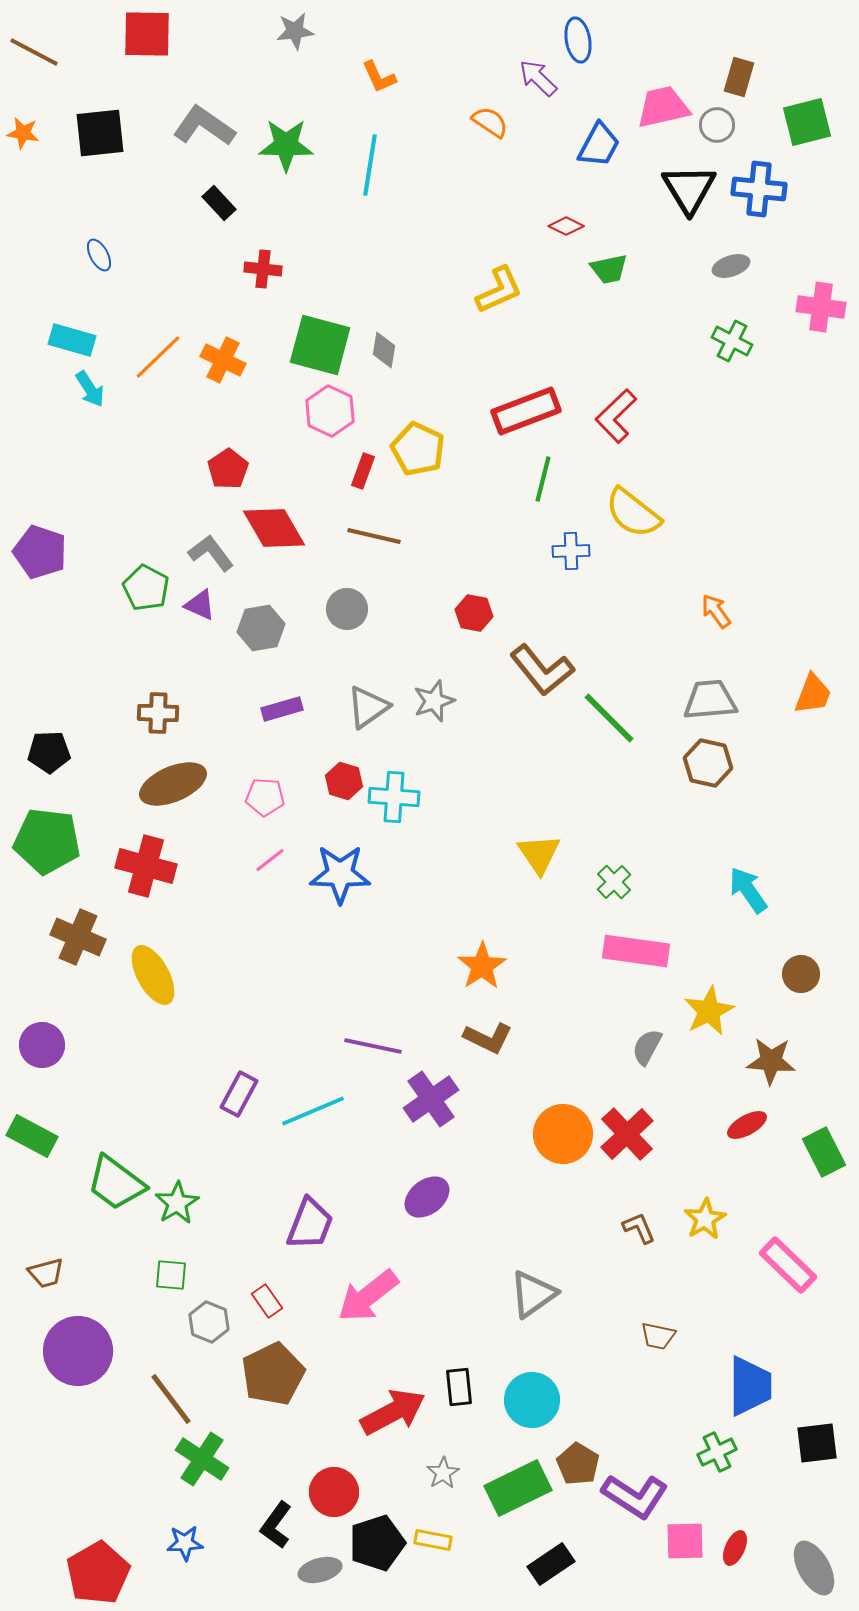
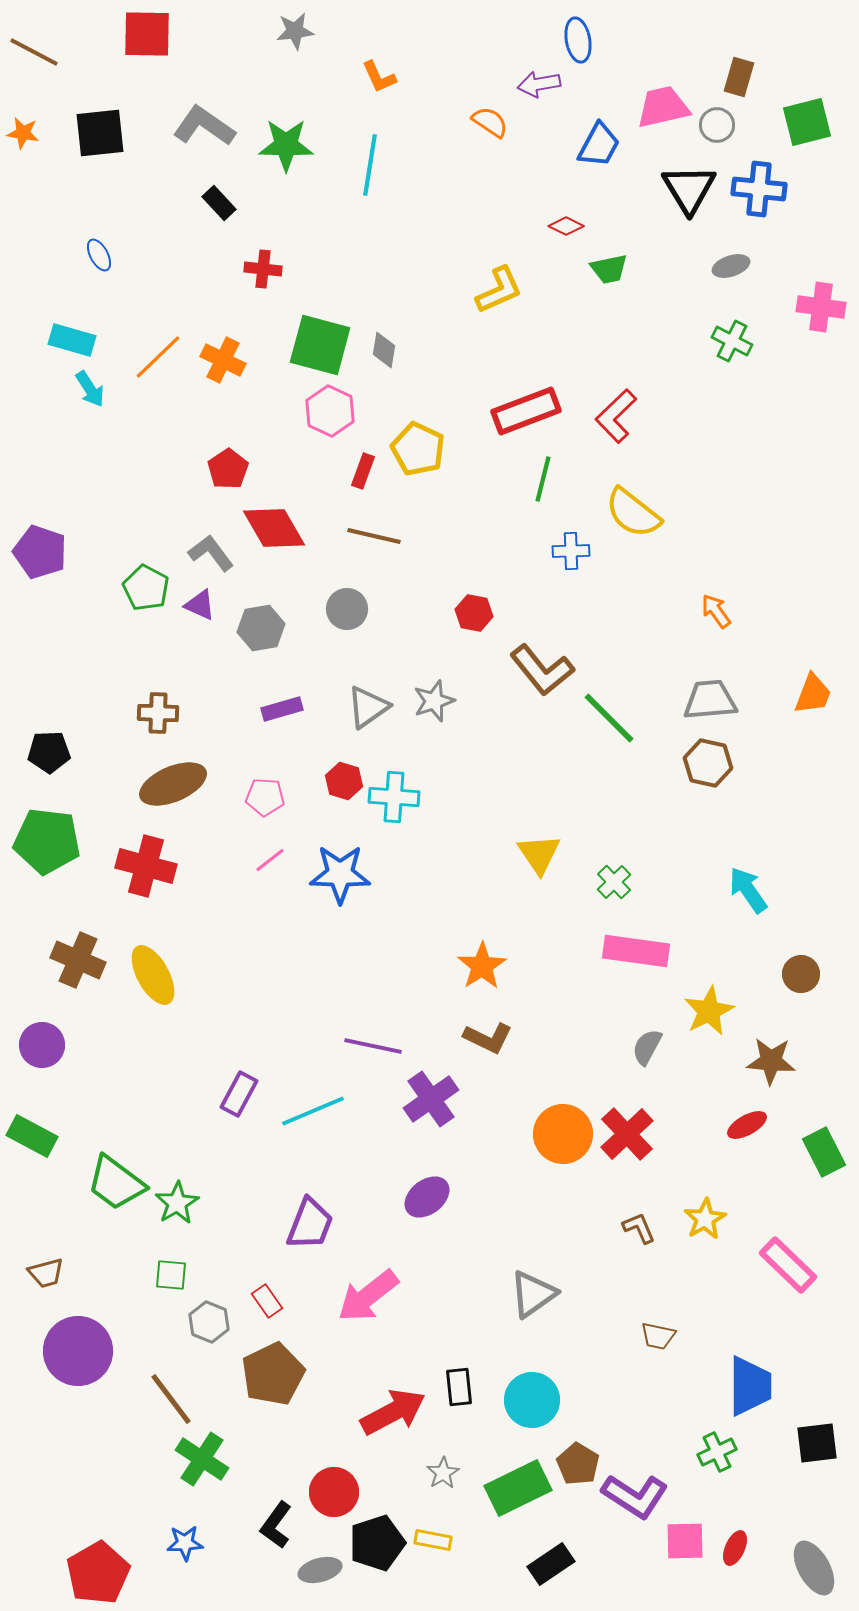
purple arrow at (538, 78): moved 1 px right, 6 px down; rotated 54 degrees counterclockwise
brown cross at (78, 937): moved 23 px down
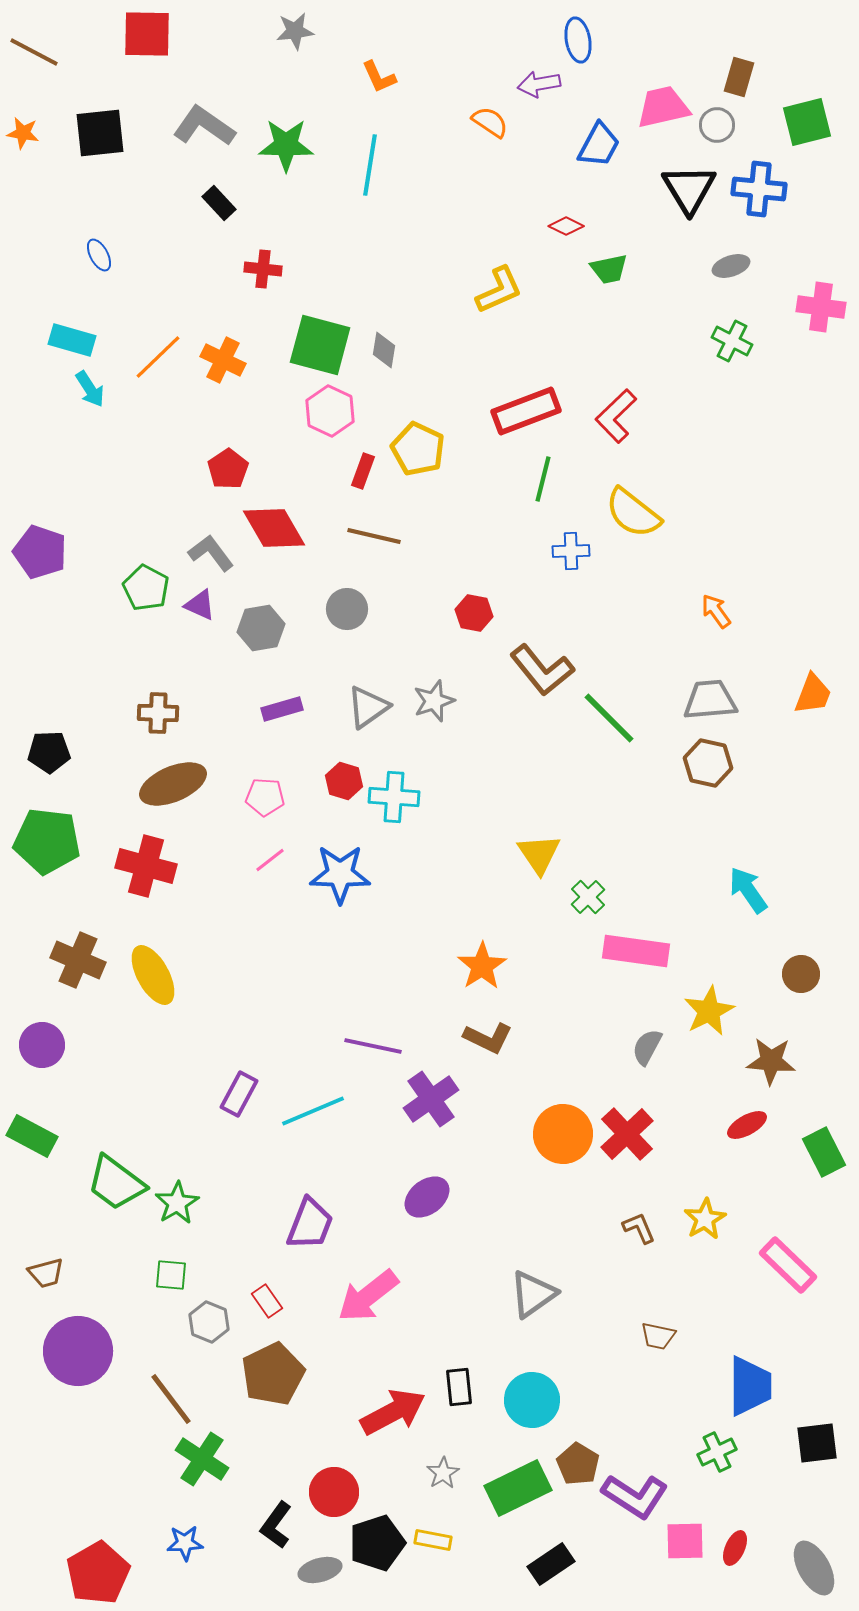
green cross at (614, 882): moved 26 px left, 15 px down
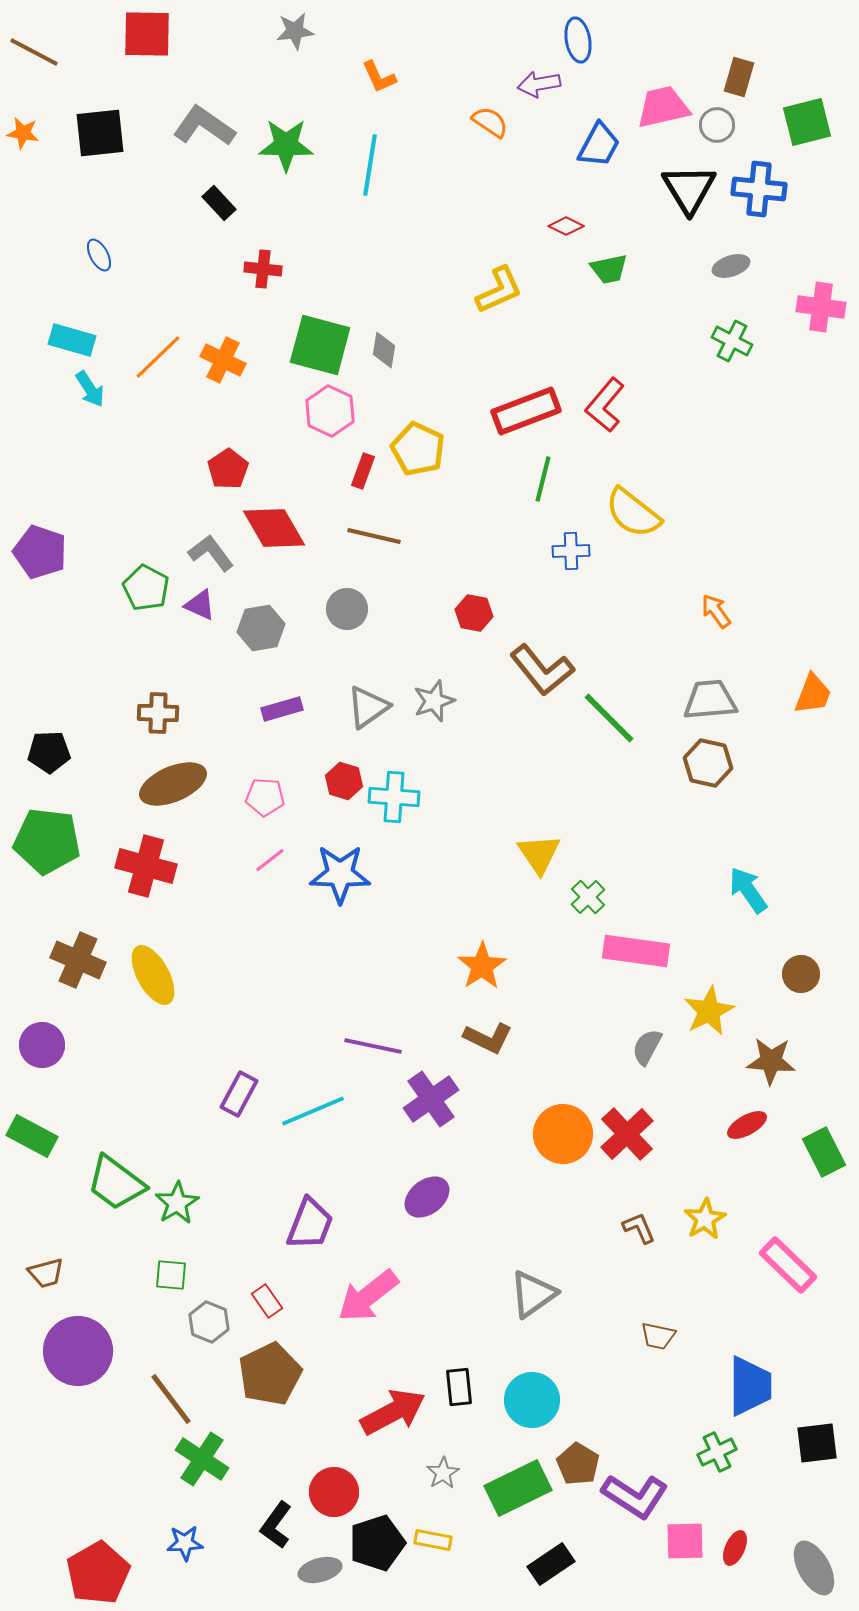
red L-shape at (616, 416): moved 11 px left, 11 px up; rotated 6 degrees counterclockwise
brown pentagon at (273, 1374): moved 3 px left
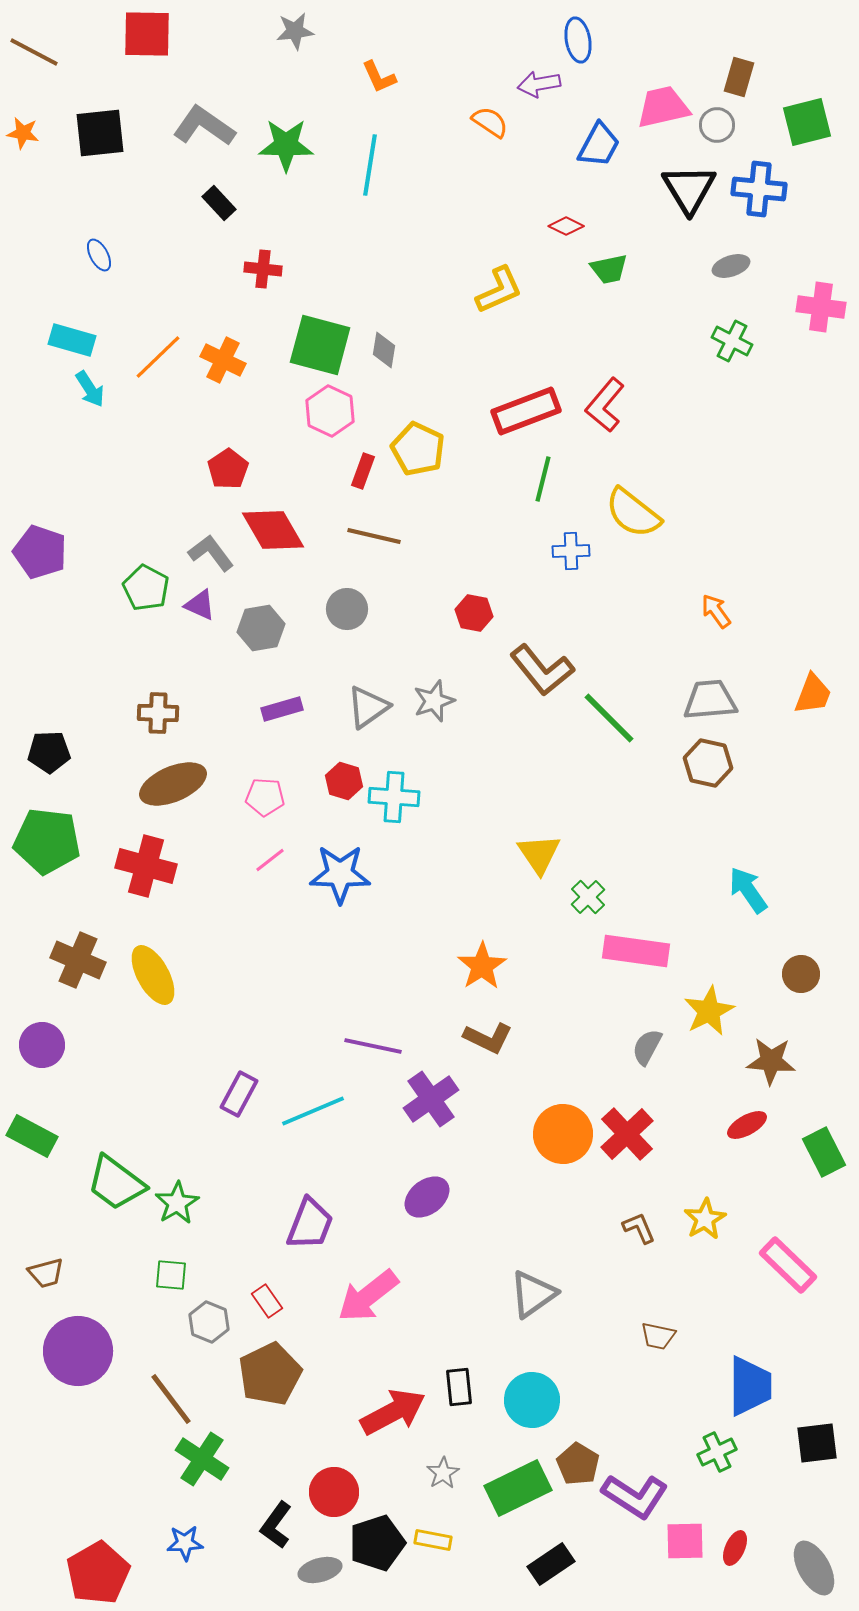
red diamond at (274, 528): moved 1 px left, 2 px down
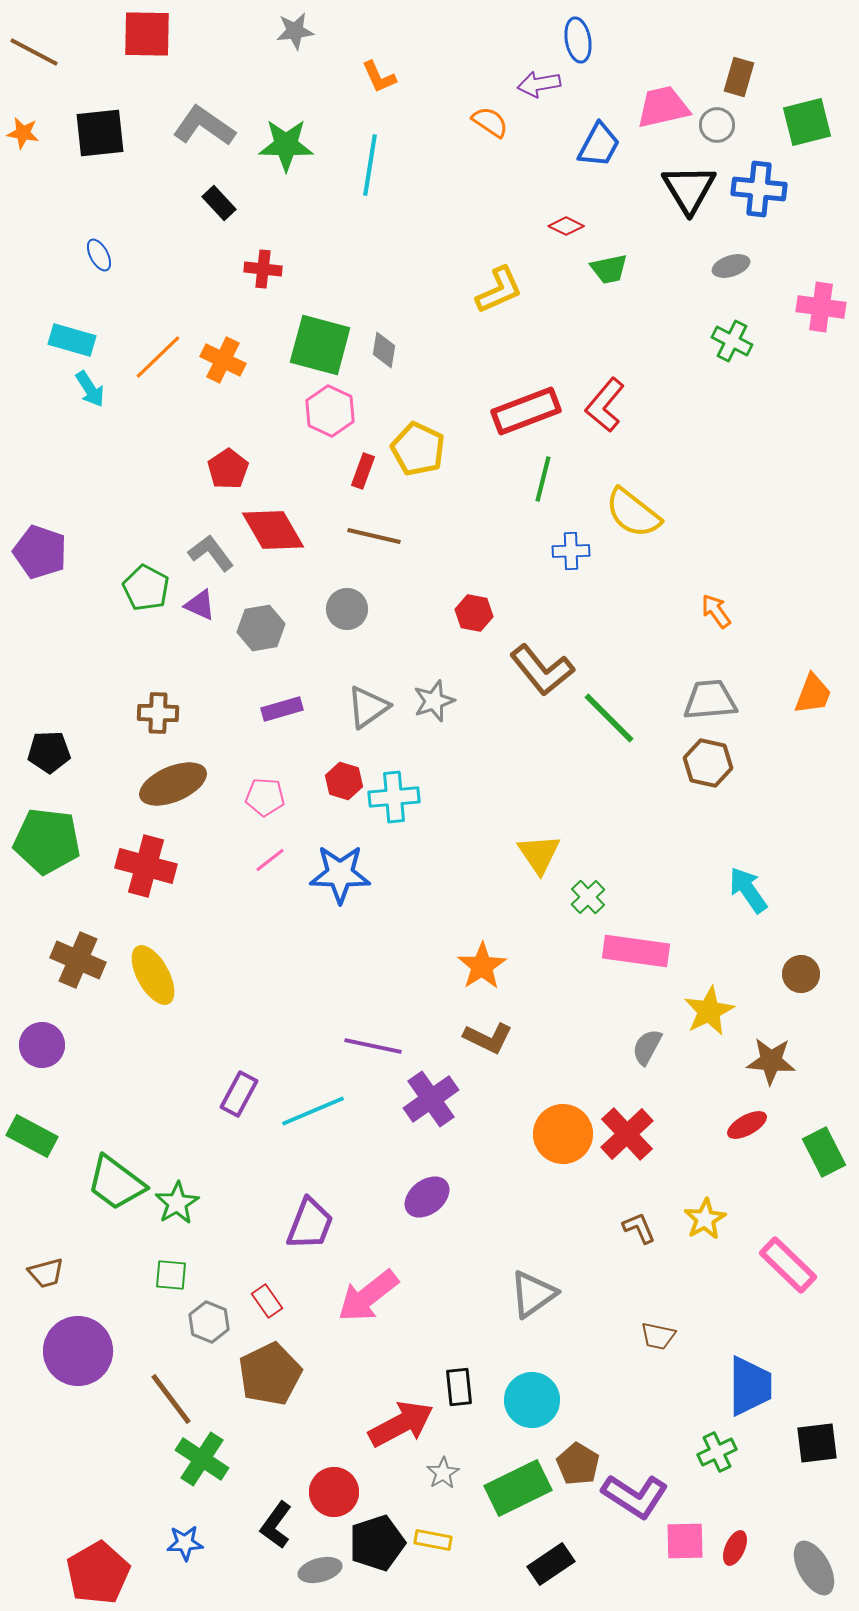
cyan cross at (394, 797): rotated 9 degrees counterclockwise
red arrow at (393, 1412): moved 8 px right, 12 px down
